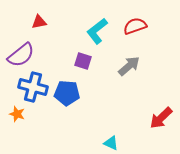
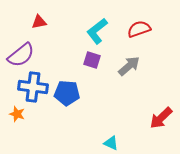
red semicircle: moved 4 px right, 3 px down
purple square: moved 9 px right, 1 px up
blue cross: rotated 8 degrees counterclockwise
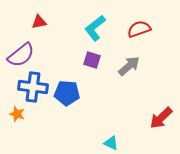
cyan L-shape: moved 2 px left, 3 px up
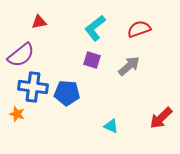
cyan triangle: moved 17 px up
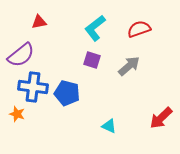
blue pentagon: rotated 10 degrees clockwise
cyan triangle: moved 2 px left
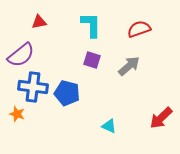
cyan L-shape: moved 4 px left, 3 px up; rotated 128 degrees clockwise
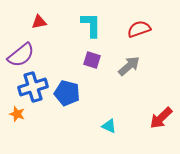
blue cross: rotated 24 degrees counterclockwise
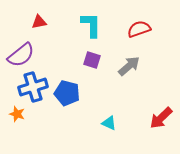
cyan triangle: moved 3 px up
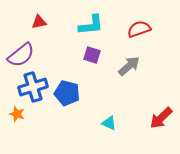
cyan L-shape: rotated 84 degrees clockwise
purple square: moved 5 px up
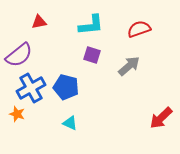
purple semicircle: moved 2 px left
blue cross: moved 2 px left, 1 px down; rotated 12 degrees counterclockwise
blue pentagon: moved 1 px left, 6 px up
cyan triangle: moved 39 px left
